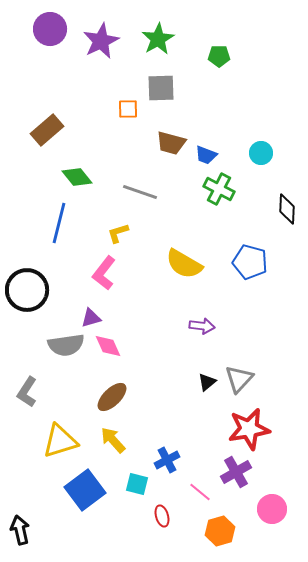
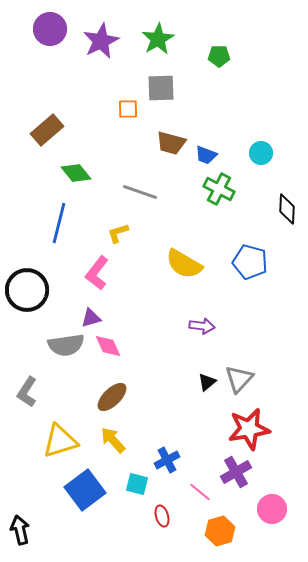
green diamond: moved 1 px left, 4 px up
pink L-shape: moved 7 px left
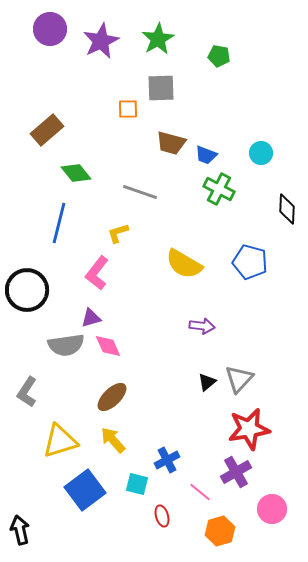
green pentagon: rotated 10 degrees clockwise
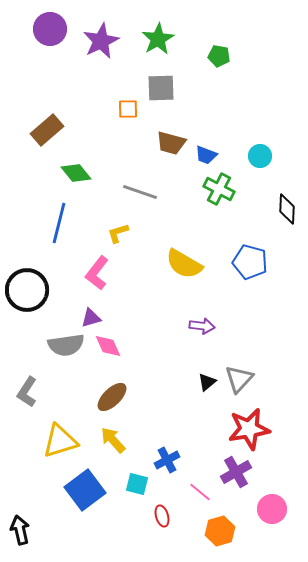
cyan circle: moved 1 px left, 3 px down
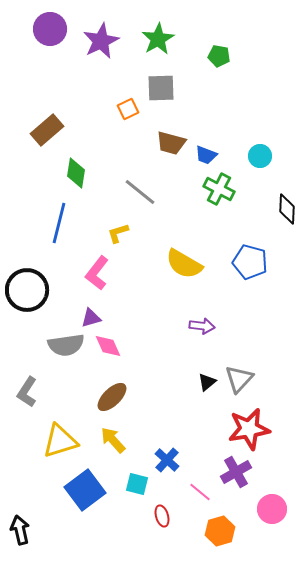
orange square: rotated 25 degrees counterclockwise
green diamond: rotated 48 degrees clockwise
gray line: rotated 20 degrees clockwise
blue cross: rotated 20 degrees counterclockwise
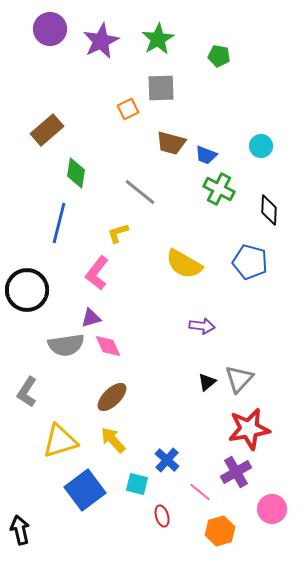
cyan circle: moved 1 px right, 10 px up
black diamond: moved 18 px left, 1 px down
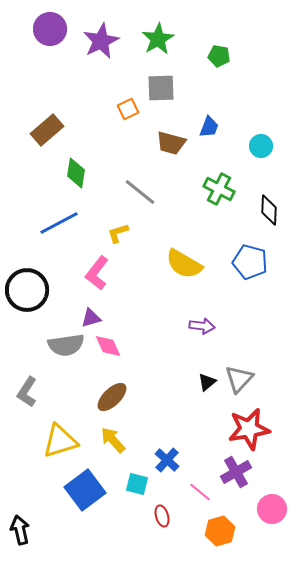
blue trapezoid: moved 3 px right, 28 px up; rotated 90 degrees counterclockwise
blue line: rotated 48 degrees clockwise
